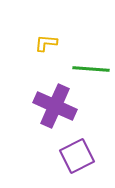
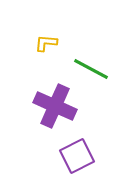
green line: rotated 24 degrees clockwise
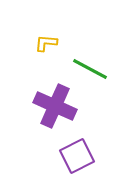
green line: moved 1 px left
